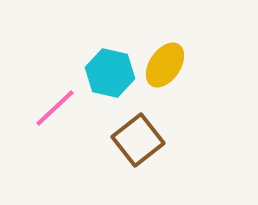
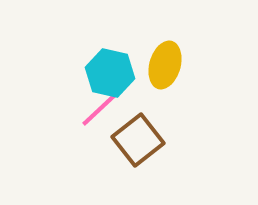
yellow ellipse: rotated 18 degrees counterclockwise
pink line: moved 46 px right
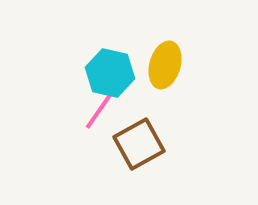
pink line: rotated 12 degrees counterclockwise
brown square: moved 1 px right, 4 px down; rotated 9 degrees clockwise
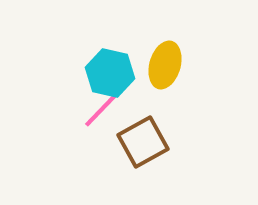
pink line: moved 2 px right; rotated 9 degrees clockwise
brown square: moved 4 px right, 2 px up
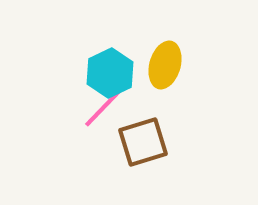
cyan hexagon: rotated 21 degrees clockwise
brown square: rotated 12 degrees clockwise
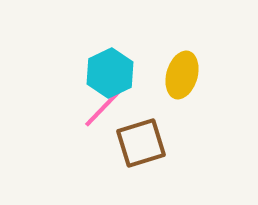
yellow ellipse: moved 17 px right, 10 px down
brown square: moved 2 px left, 1 px down
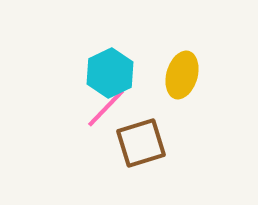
pink line: moved 3 px right
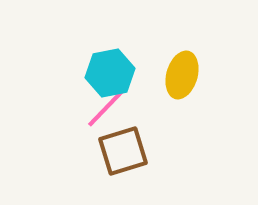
cyan hexagon: rotated 15 degrees clockwise
brown square: moved 18 px left, 8 px down
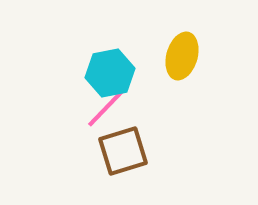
yellow ellipse: moved 19 px up
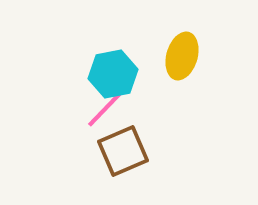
cyan hexagon: moved 3 px right, 1 px down
brown square: rotated 6 degrees counterclockwise
